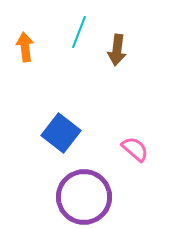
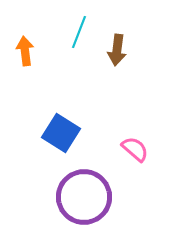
orange arrow: moved 4 px down
blue square: rotated 6 degrees counterclockwise
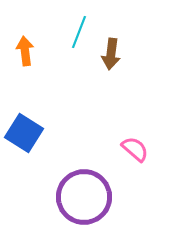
brown arrow: moved 6 px left, 4 px down
blue square: moved 37 px left
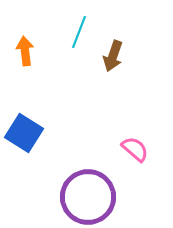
brown arrow: moved 2 px right, 2 px down; rotated 12 degrees clockwise
purple circle: moved 4 px right
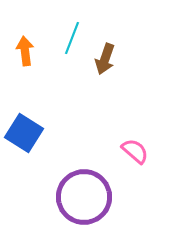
cyan line: moved 7 px left, 6 px down
brown arrow: moved 8 px left, 3 px down
pink semicircle: moved 2 px down
purple circle: moved 4 px left
